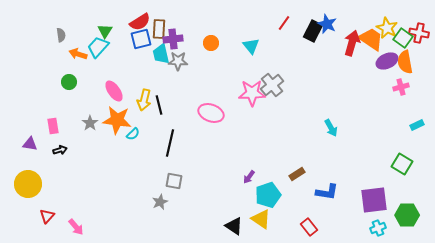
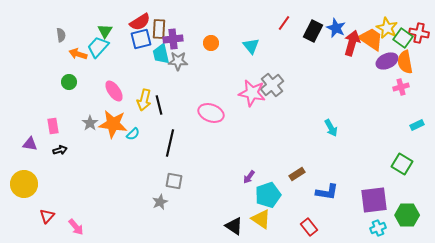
blue star at (327, 24): moved 9 px right, 4 px down
pink star at (252, 93): rotated 12 degrees clockwise
orange star at (117, 120): moved 4 px left, 4 px down
yellow circle at (28, 184): moved 4 px left
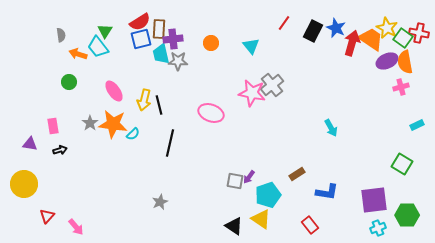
cyan trapezoid at (98, 47): rotated 80 degrees counterclockwise
gray square at (174, 181): moved 61 px right
red rectangle at (309, 227): moved 1 px right, 2 px up
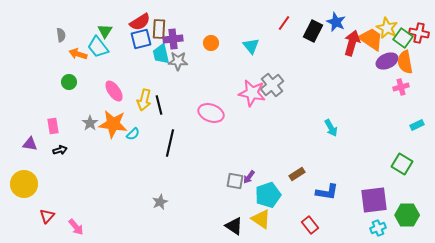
blue star at (336, 28): moved 6 px up
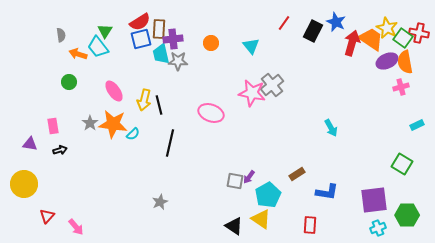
cyan pentagon at (268, 195): rotated 10 degrees counterclockwise
red rectangle at (310, 225): rotated 42 degrees clockwise
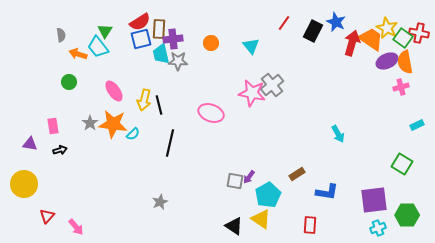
cyan arrow at (331, 128): moved 7 px right, 6 px down
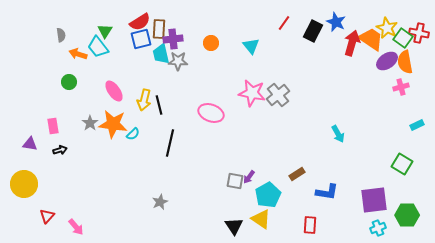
purple ellipse at (387, 61): rotated 10 degrees counterclockwise
gray cross at (272, 85): moved 6 px right, 10 px down
black triangle at (234, 226): rotated 24 degrees clockwise
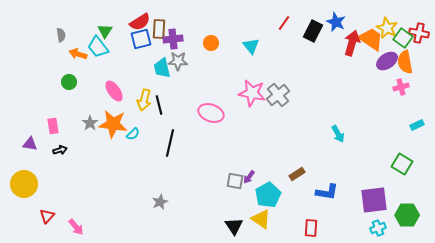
cyan trapezoid at (161, 54): moved 1 px right, 14 px down
red rectangle at (310, 225): moved 1 px right, 3 px down
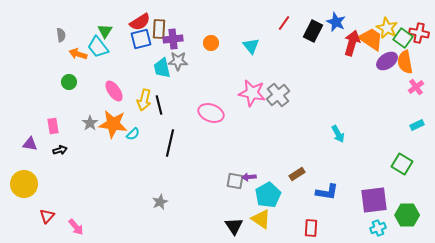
pink cross at (401, 87): moved 15 px right; rotated 21 degrees counterclockwise
purple arrow at (249, 177): rotated 48 degrees clockwise
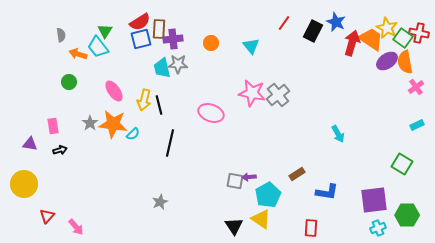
gray star at (178, 61): moved 3 px down
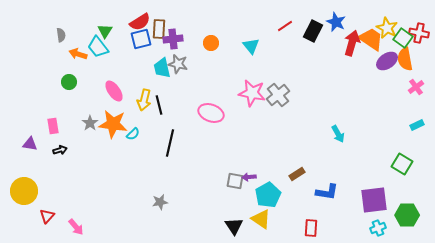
red line at (284, 23): moved 1 px right, 3 px down; rotated 21 degrees clockwise
orange semicircle at (405, 62): moved 3 px up
gray star at (178, 64): rotated 12 degrees clockwise
yellow circle at (24, 184): moved 7 px down
gray star at (160, 202): rotated 14 degrees clockwise
